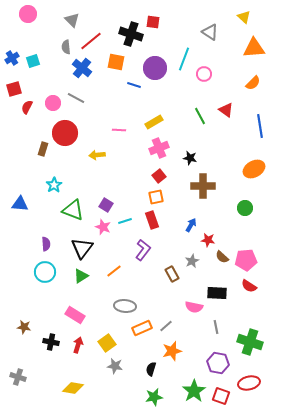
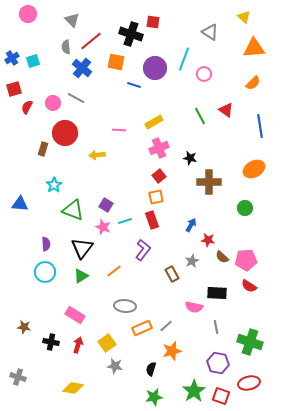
brown cross at (203, 186): moved 6 px right, 4 px up
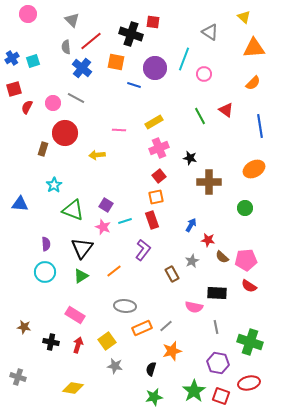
yellow square at (107, 343): moved 2 px up
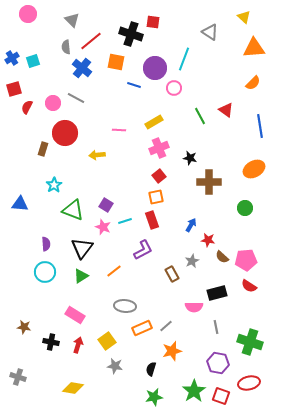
pink circle at (204, 74): moved 30 px left, 14 px down
purple L-shape at (143, 250): rotated 25 degrees clockwise
black rectangle at (217, 293): rotated 18 degrees counterclockwise
pink semicircle at (194, 307): rotated 12 degrees counterclockwise
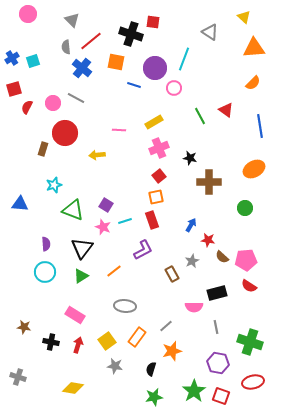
cyan star at (54, 185): rotated 14 degrees clockwise
orange rectangle at (142, 328): moved 5 px left, 9 px down; rotated 30 degrees counterclockwise
red ellipse at (249, 383): moved 4 px right, 1 px up
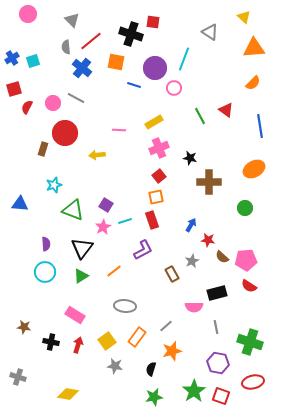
pink star at (103, 227): rotated 21 degrees clockwise
yellow diamond at (73, 388): moved 5 px left, 6 px down
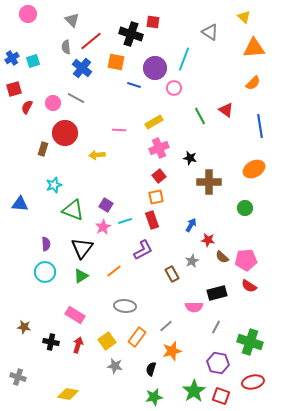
gray line at (216, 327): rotated 40 degrees clockwise
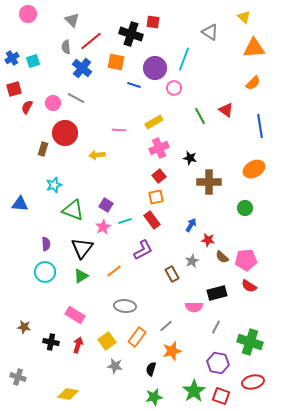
red rectangle at (152, 220): rotated 18 degrees counterclockwise
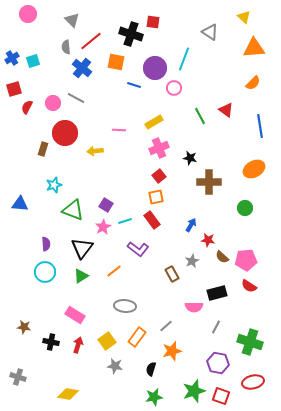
yellow arrow at (97, 155): moved 2 px left, 4 px up
purple L-shape at (143, 250): moved 5 px left, 1 px up; rotated 65 degrees clockwise
green star at (194, 391): rotated 15 degrees clockwise
